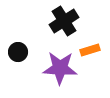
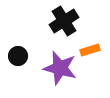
black circle: moved 4 px down
purple star: rotated 12 degrees clockwise
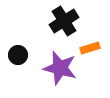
orange rectangle: moved 2 px up
black circle: moved 1 px up
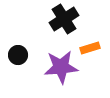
black cross: moved 2 px up
purple star: moved 1 px right, 1 px up; rotated 20 degrees counterclockwise
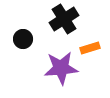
black circle: moved 5 px right, 16 px up
purple star: moved 1 px down
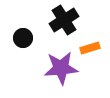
black cross: moved 1 px down
black circle: moved 1 px up
